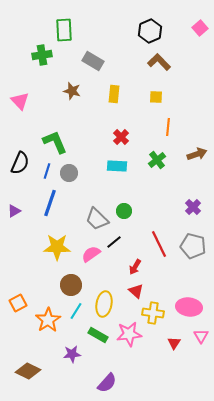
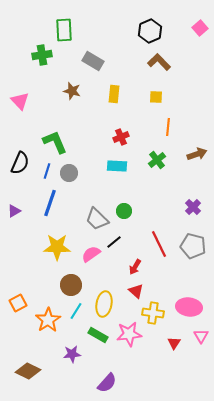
red cross at (121, 137): rotated 21 degrees clockwise
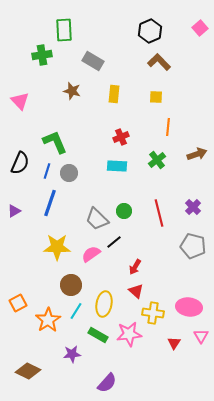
red line at (159, 244): moved 31 px up; rotated 12 degrees clockwise
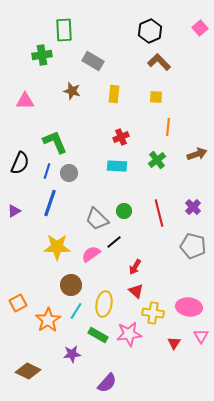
pink triangle at (20, 101): moved 5 px right; rotated 48 degrees counterclockwise
